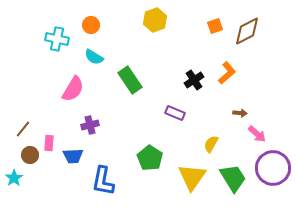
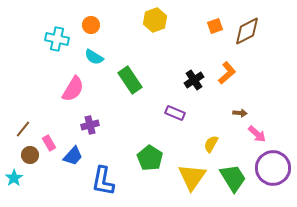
pink rectangle: rotated 35 degrees counterclockwise
blue trapezoid: rotated 45 degrees counterclockwise
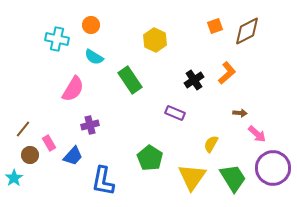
yellow hexagon: moved 20 px down; rotated 15 degrees counterclockwise
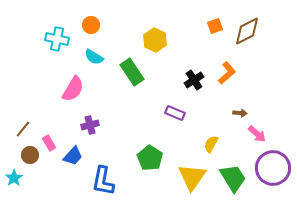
green rectangle: moved 2 px right, 8 px up
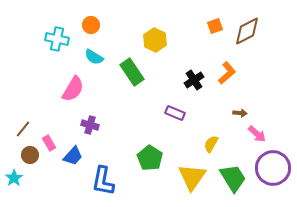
purple cross: rotated 30 degrees clockwise
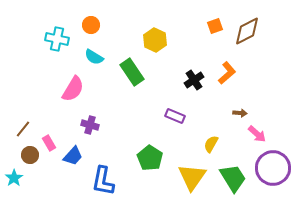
purple rectangle: moved 3 px down
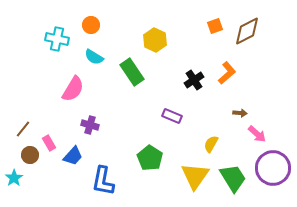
purple rectangle: moved 3 px left
yellow triangle: moved 3 px right, 1 px up
